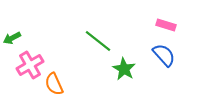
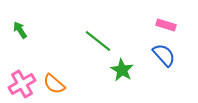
green arrow: moved 8 px right, 8 px up; rotated 84 degrees clockwise
pink cross: moved 8 px left, 19 px down
green star: moved 2 px left, 1 px down
orange semicircle: rotated 25 degrees counterclockwise
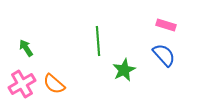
green arrow: moved 6 px right, 18 px down
green line: rotated 48 degrees clockwise
green star: moved 2 px right; rotated 15 degrees clockwise
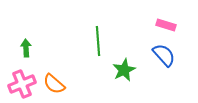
green arrow: rotated 30 degrees clockwise
pink cross: rotated 8 degrees clockwise
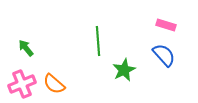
green arrow: rotated 36 degrees counterclockwise
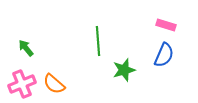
blue semicircle: rotated 65 degrees clockwise
green star: rotated 10 degrees clockwise
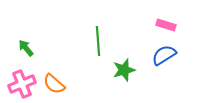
blue semicircle: rotated 145 degrees counterclockwise
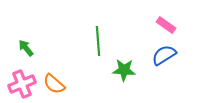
pink rectangle: rotated 18 degrees clockwise
green star: rotated 20 degrees clockwise
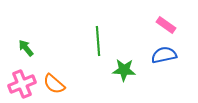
blue semicircle: rotated 20 degrees clockwise
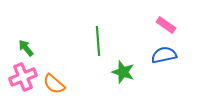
green star: moved 1 px left, 2 px down; rotated 15 degrees clockwise
pink cross: moved 1 px right, 7 px up
